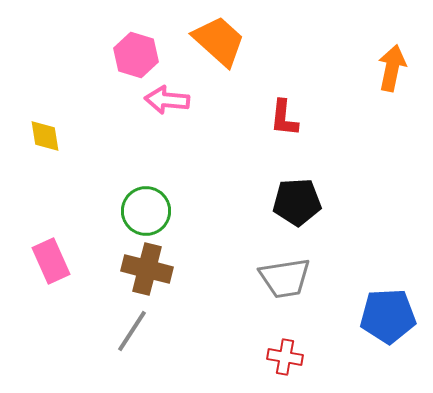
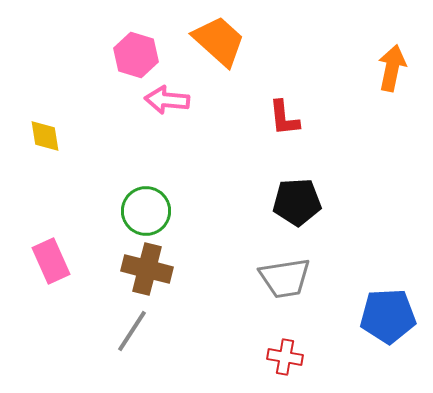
red L-shape: rotated 12 degrees counterclockwise
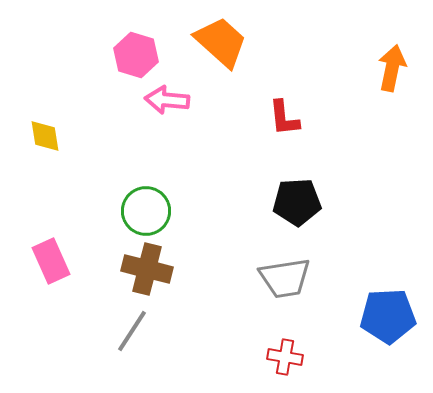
orange trapezoid: moved 2 px right, 1 px down
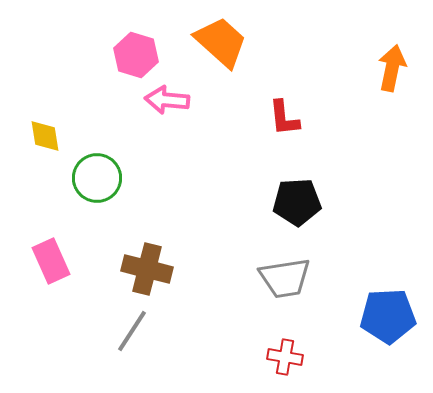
green circle: moved 49 px left, 33 px up
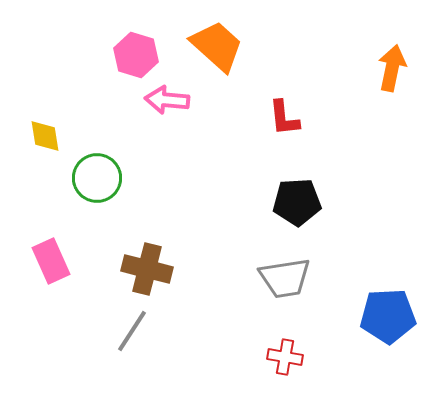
orange trapezoid: moved 4 px left, 4 px down
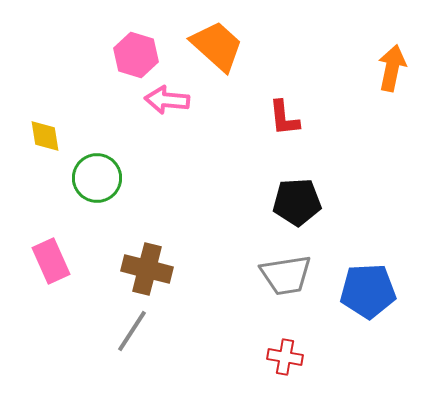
gray trapezoid: moved 1 px right, 3 px up
blue pentagon: moved 20 px left, 25 px up
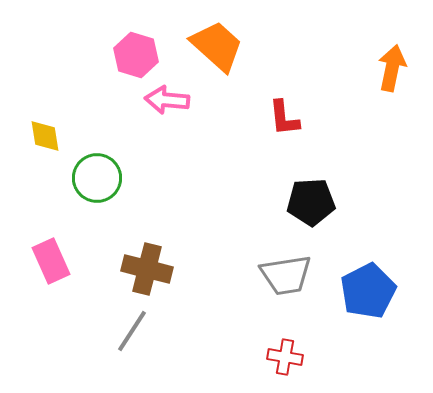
black pentagon: moved 14 px right
blue pentagon: rotated 24 degrees counterclockwise
